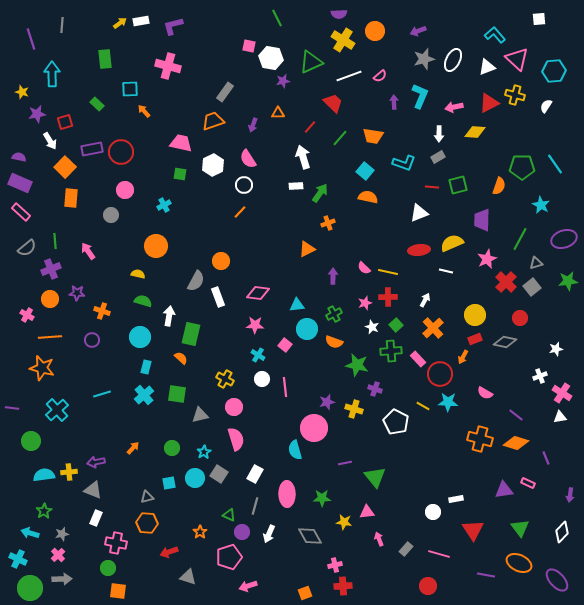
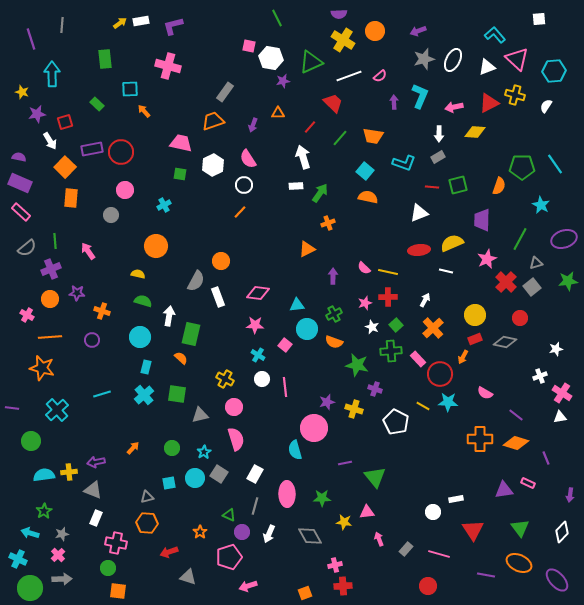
orange cross at (480, 439): rotated 15 degrees counterclockwise
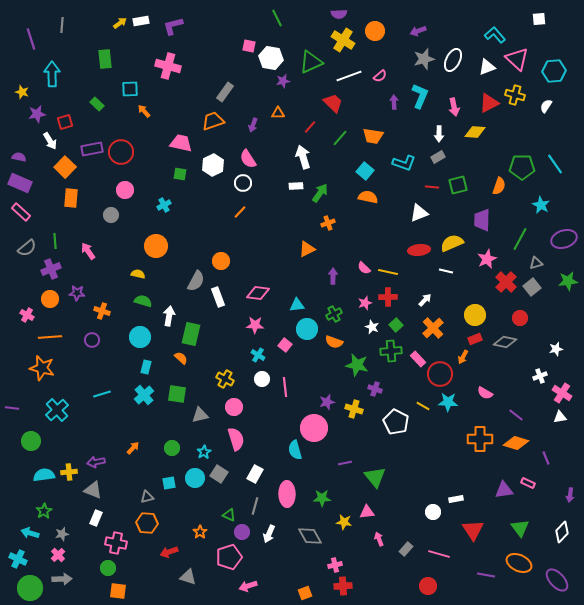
pink arrow at (454, 107): rotated 90 degrees counterclockwise
white circle at (244, 185): moved 1 px left, 2 px up
white arrow at (425, 300): rotated 16 degrees clockwise
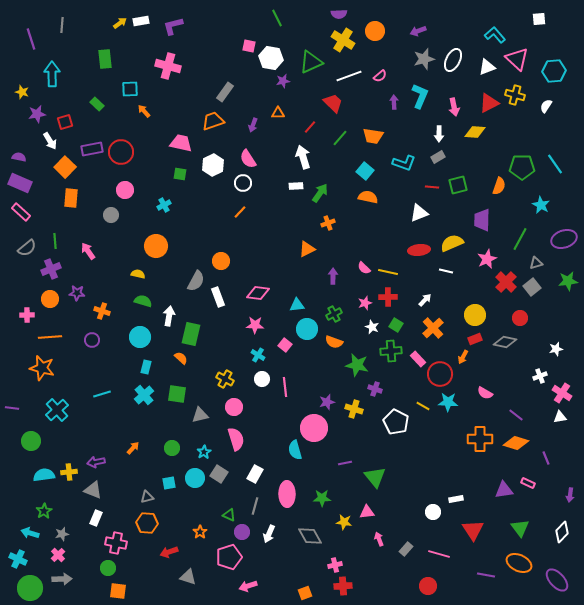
pink cross at (27, 315): rotated 32 degrees counterclockwise
green square at (396, 325): rotated 16 degrees counterclockwise
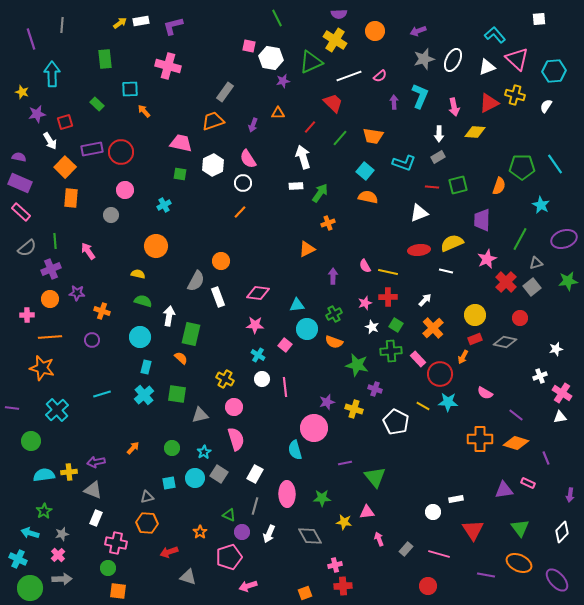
yellow cross at (343, 40): moved 8 px left
pink semicircle at (364, 268): moved 1 px right, 2 px up; rotated 16 degrees clockwise
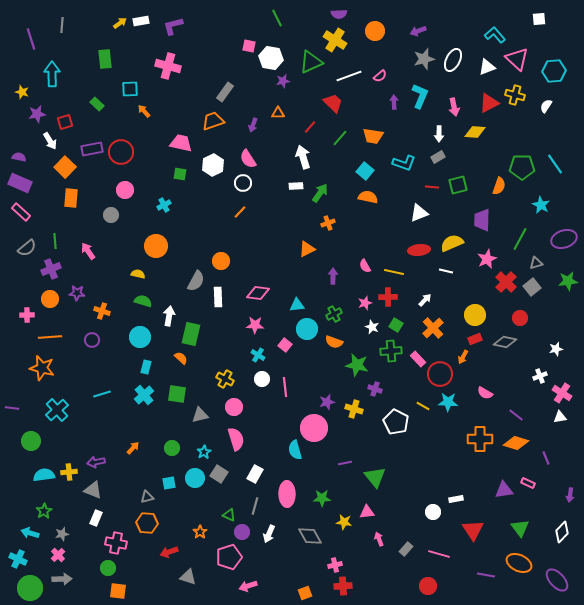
yellow line at (388, 272): moved 6 px right
white rectangle at (218, 297): rotated 18 degrees clockwise
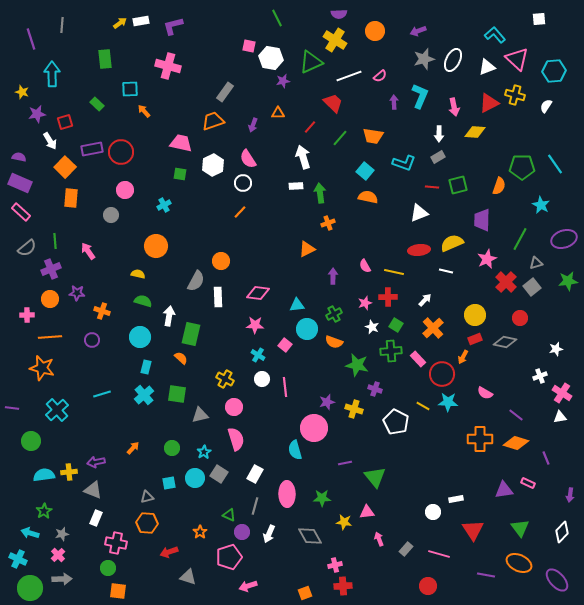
green arrow at (320, 193): rotated 42 degrees counterclockwise
red circle at (440, 374): moved 2 px right
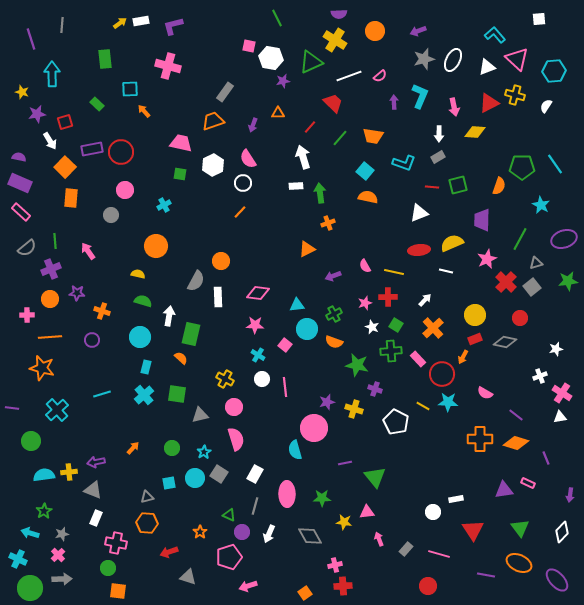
purple arrow at (333, 276): rotated 112 degrees counterclockwise
orange square at (305, 593): rotated 16 degrees counterclockwise
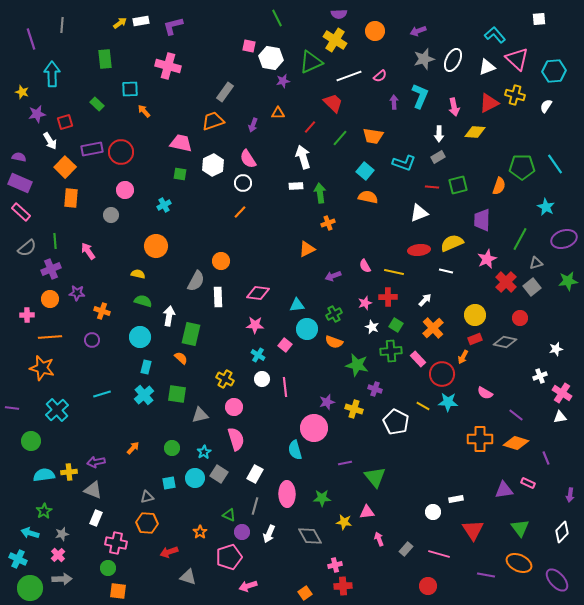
cyan star at (541, 205): moved 5 px right, 2 px down
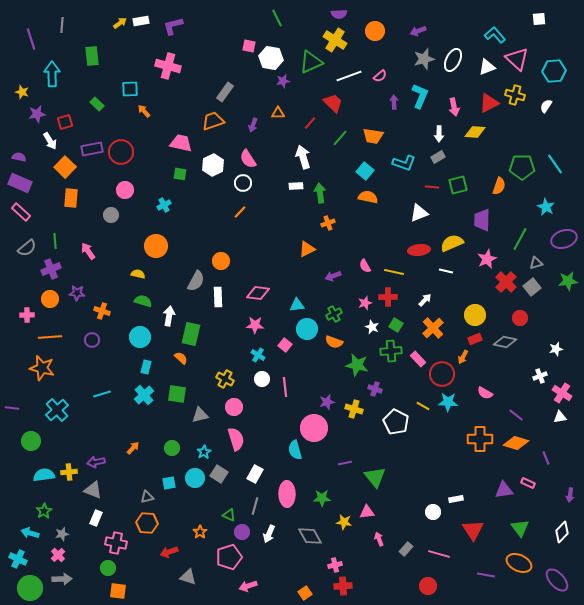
green rectangle at (105, 59): moved 13 px left, 3 px up
red line at (310, 127): moved 4 px up
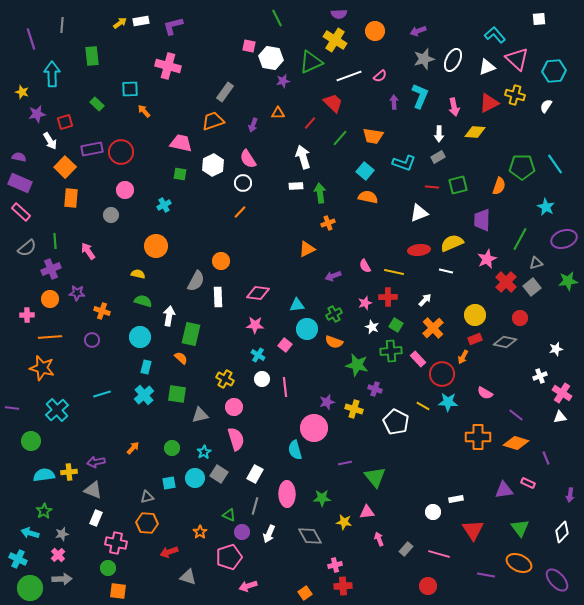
orange cross at (480, 439): moved 2 px left, 2 px up
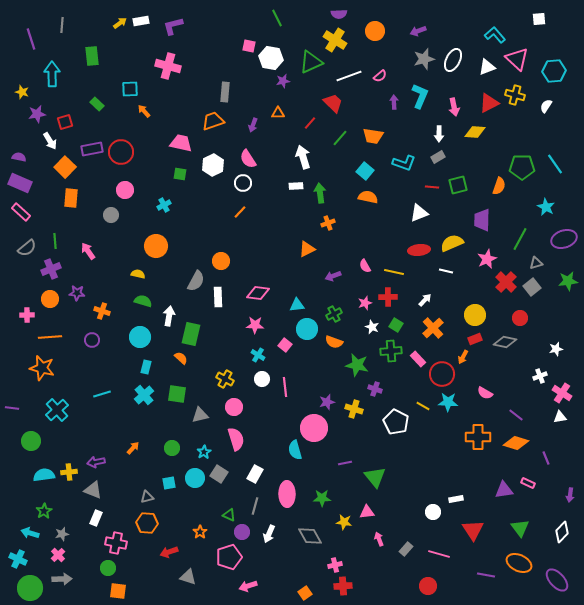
gray rectangle at (225, 92): rotated 30 degrees counterclockwise
